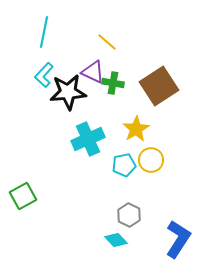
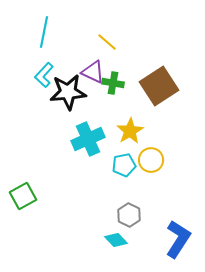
yellow star: moved 6 px left, 2 px down
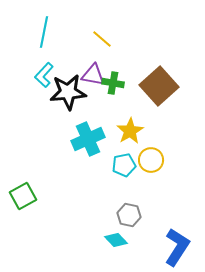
yellow line: moved 5 px left, 3 px up
purple triangle: moved 3 px down; rotated 15 degrees counterclockwise
brown square: rotated 9 degrees counterclockwise
gray hexagon: rotated 15 degrees counterclockwise
blue L-shape: moved 1 px left, 8 px down
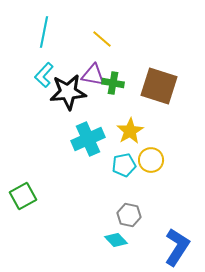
brown square: rotated 30 degrees counterclockwise
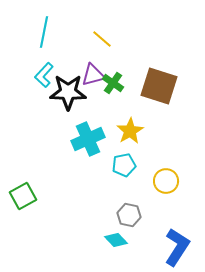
purple triangle: rotated 25 degrees counterclockwise
green cross: rotated 25 degrees clockwise
black star: rotated 6 degrees clockwise
yellow circle: moved 15 px right, 21 px down
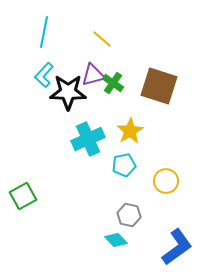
blue L-shape: rotated 21 degrees clockwise
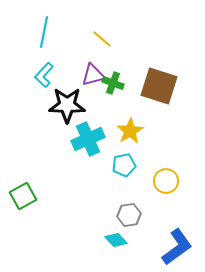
green cross: rotated 15 degrees counterclockwise
black star: moved 1 px left, 13 px down
gray hexagon: rotated 20 degrees counterclockwise
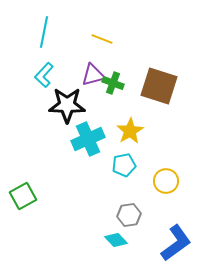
yellow line: rotated 20 degrees counterclockwise
blue L-shape: moved 1 px left, 4 px up
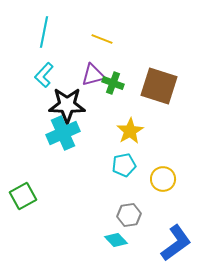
cyan cross: moved 25 px left, 6 px up
yellow circle: moved 3 px left, 2 px up
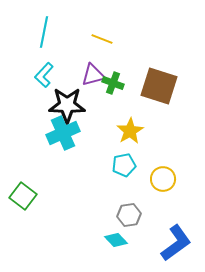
green square: rotated 24 degrees counterclockwise
